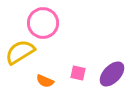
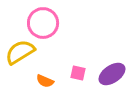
purple ellipse: rotated 12 degrees clockwise
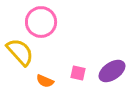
pink circle: moved 2 px left, 1 px up
yellow semicircle: rotated 80 degrees clockwise
purple ellipse: moved 3 px up
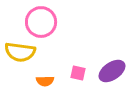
yellow semicircle: rotated 140 degrees clockwise
orange semicircle: rotated 24 degrees counterclockwise
